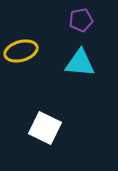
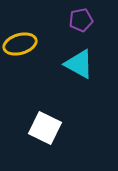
yellow ellipse: moved 1 px left, 7 px up
cyan triangle: moved 1 px left, 1 px down; rotated 24 degrees clockwise
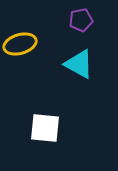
white square: rotated 20 degrees counterclockwise
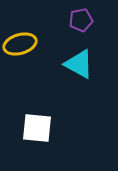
white square: moved 8 px left
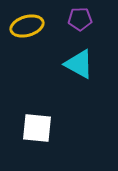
purple pentagon: moved 1 px left, 1 px up; rotated 10 degrees clockwise
yellow ellipse: moved 7 px right, 18 px up
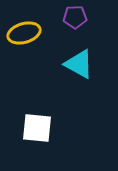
purple pentagon: moved 5 px left, 2 px up
yellow ellipse: moved 3 px left, 7 px down
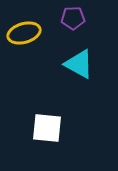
purple pentagon: moved 2 px left, 1 px down
white square: moved 10 px right
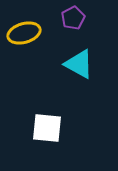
purple pentagon: rotated 25 degrees counterclockwise
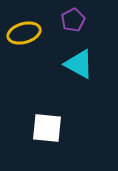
purple pentagon: moved 2 px down
